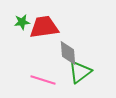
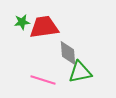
green triangle: rotated 25 degrees clockwise
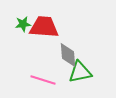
green star: moved 1 px right, 2 px down
red trapezoid: rotated 12 degrees clockwise
gray diamond: moved 2 px down
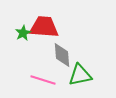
green star: moved 9 px down; rotated 21 degrees counterclockwise
gray diamond: moved 6 px left
green triangle: moved 3 px down
